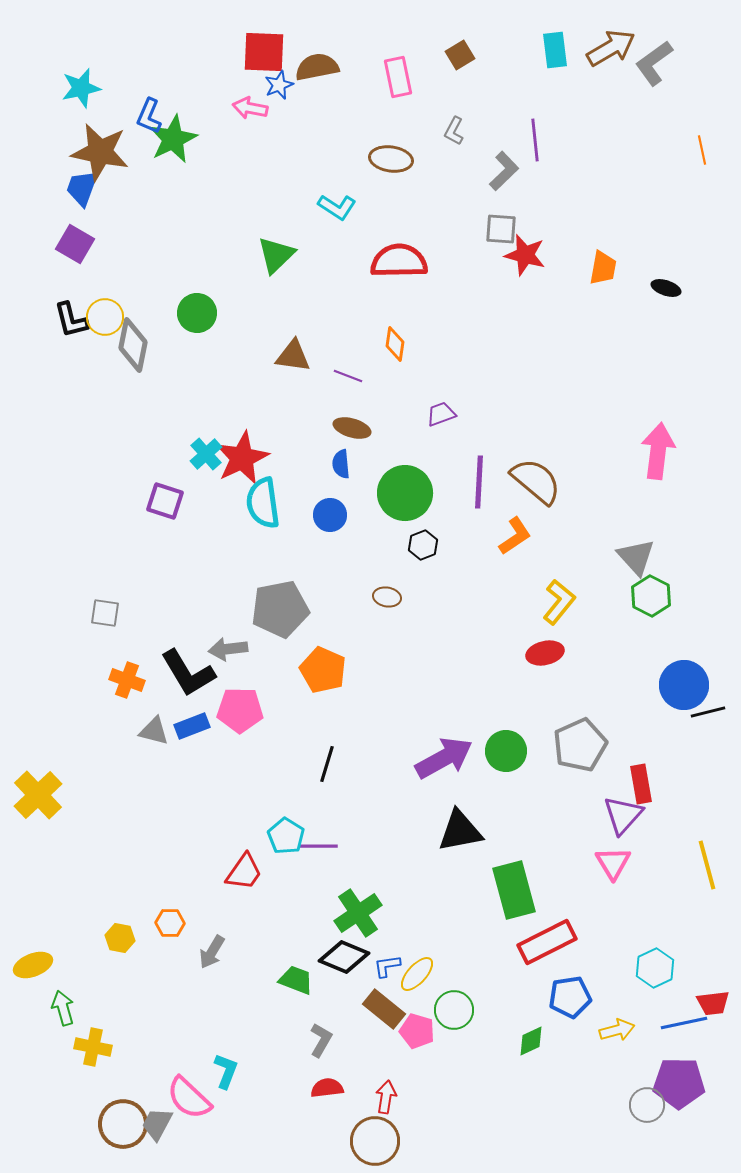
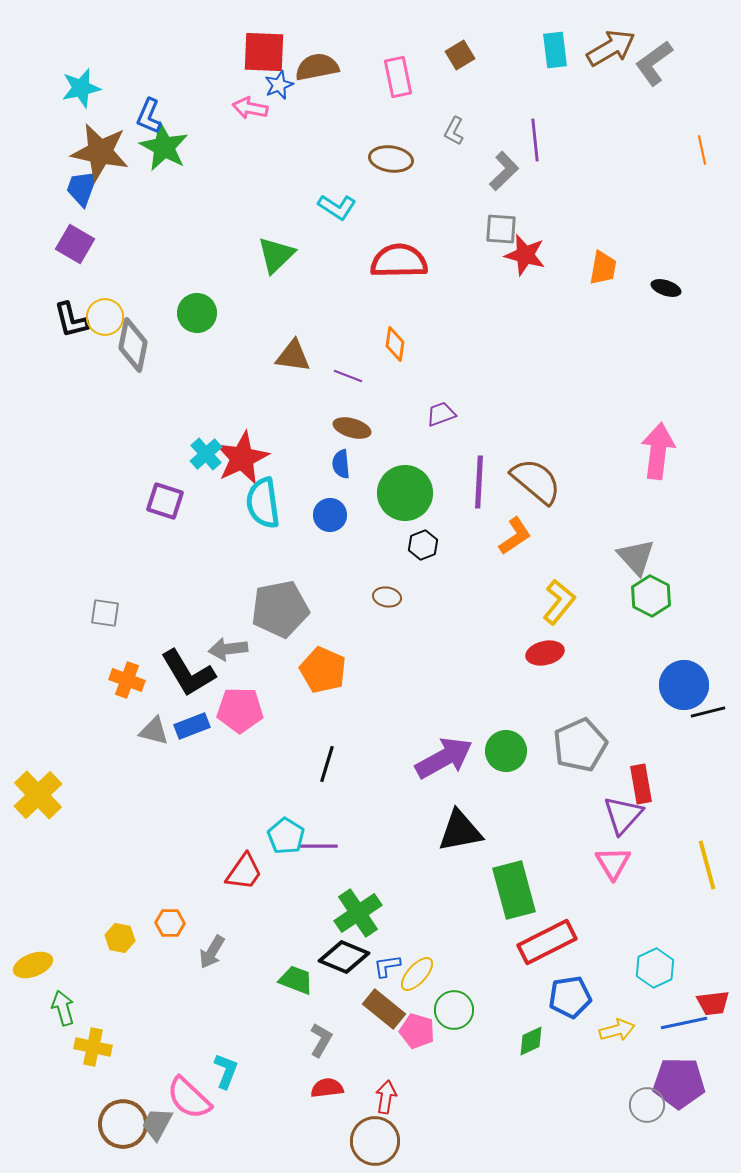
green star at (173, 139): moved 9 px left, 8 px down; rotated 18 degrees counterclockwise
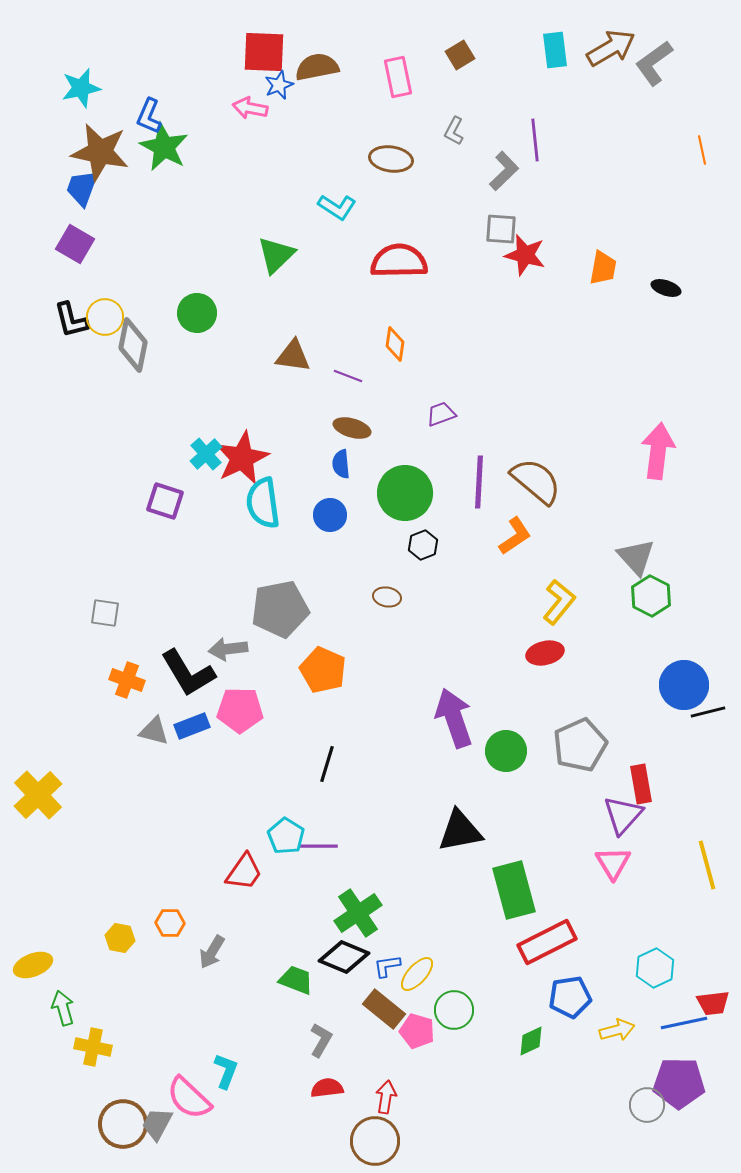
purple arrow at (444, 758): moved 10 px right, 40 px up; rotated 80 degrees counterclockwise
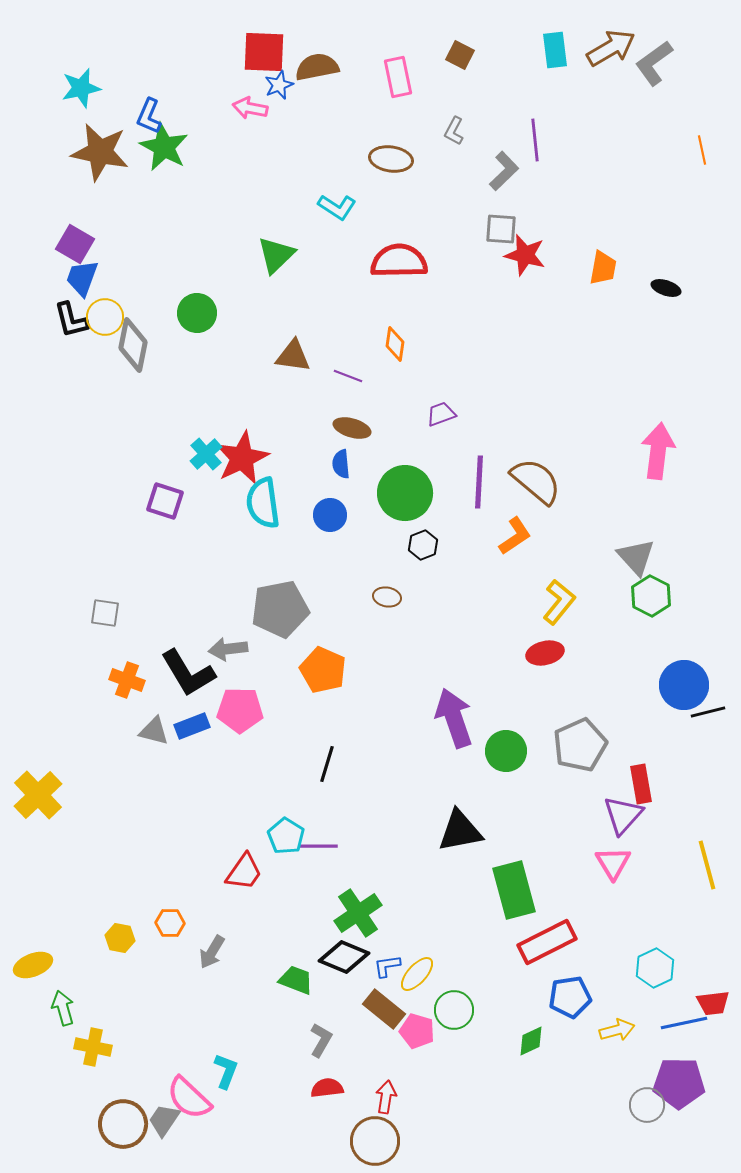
brown square at (460, 55): rotated 32 degrees counterclockwise
blue trapezoid at (82, 188): moved 90 px down
gray trapezoid at (157, 1124): moved 7 px right, 4 px up; rotated 6 degrees clockwise
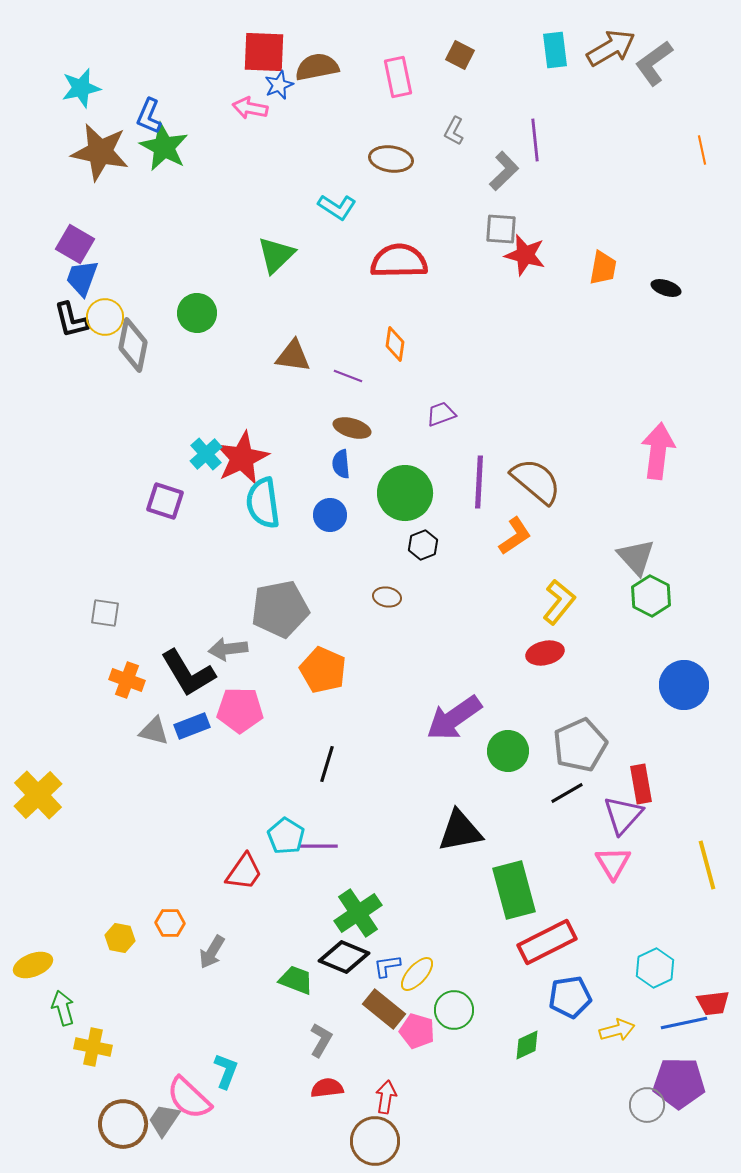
black line at (708, 712): moved 141 px left, 81 px down; rotated 16 degrees counterclockwise
purple arrow at (454, 718): rotated 106 degrees counterclockwise
green circle at (506, 751): moved 2 px right
green diamond at (531, 1041): moved 4 px left, 4 px down
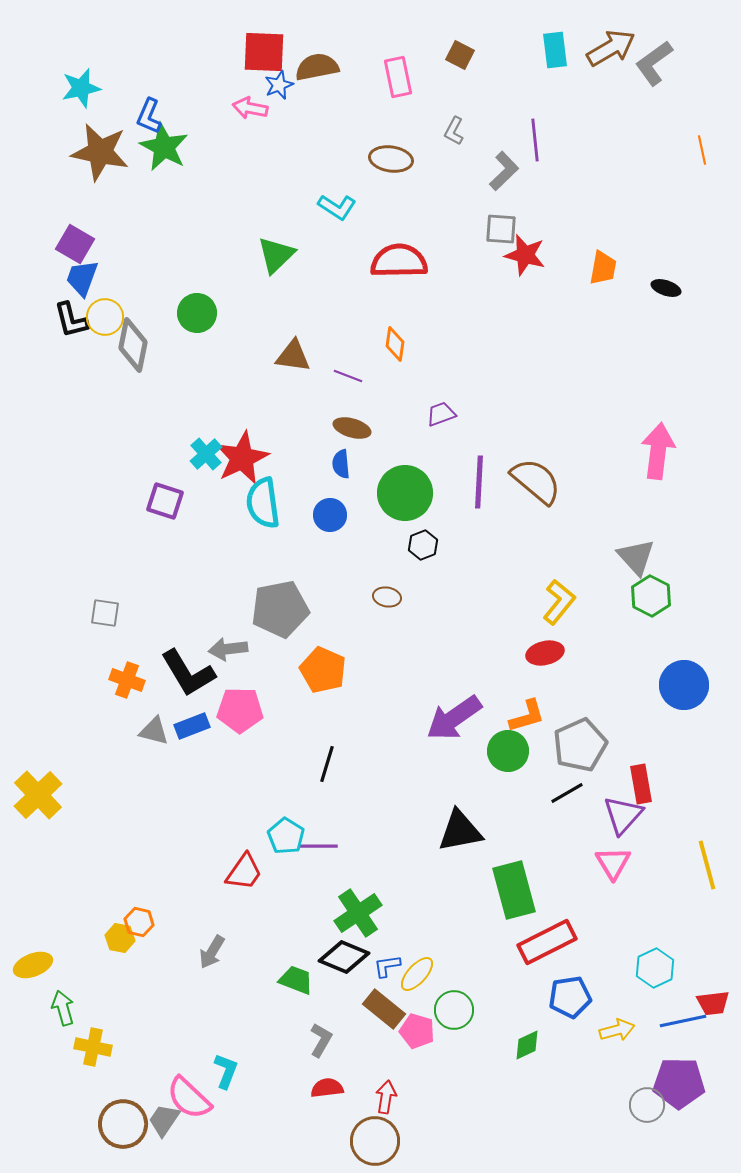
orange L-shape at (515, 536): moved 12 px right, 180 px down; rotated 18 degrees clockwise
orange hexagon at (170, 923): moved 31 px left, 1 px up; rotated 12 degrees clockwise
blue line at (684, 1023): moved 1 px left, 2 px up
